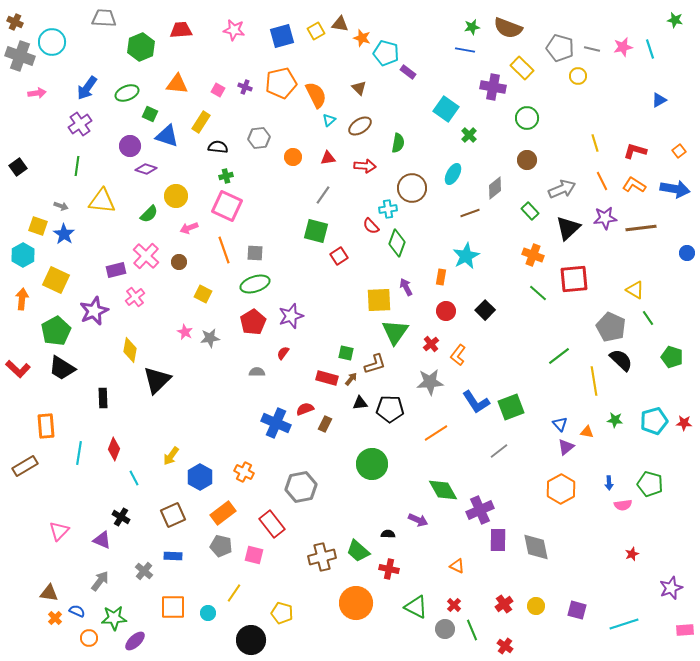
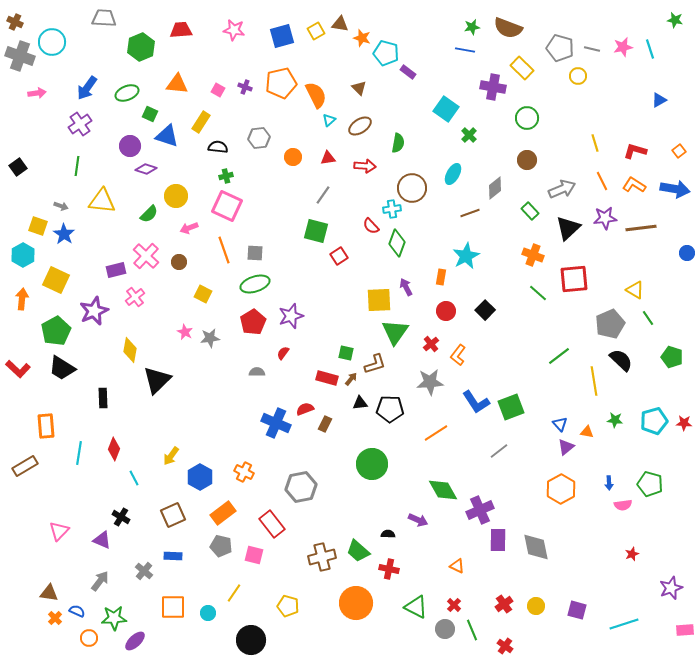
cyan cross at (388, 209): moved 4 px right
gray pentagon at (611, 327): moved 1 px left, 3 px up; rotated 24 degrees clockwise
yellow pentagon at (282, 613): moved 6 px right, 7 px up
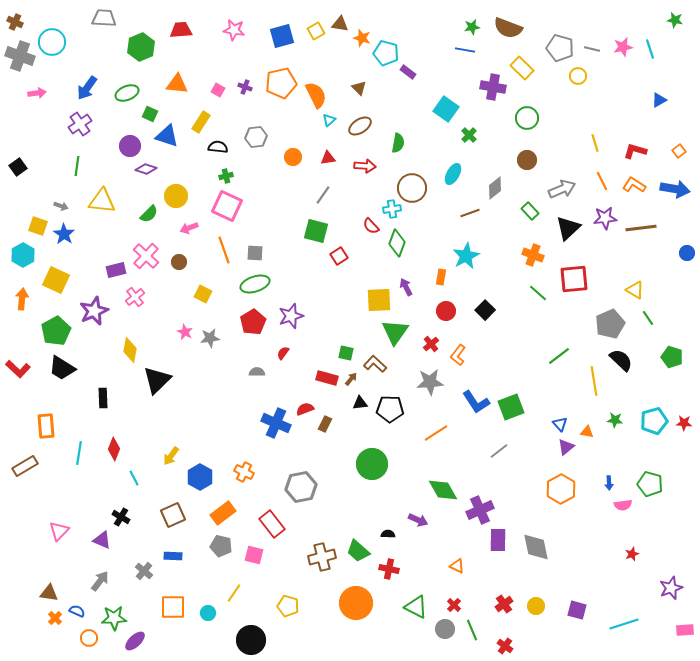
gray hexagon at (259, 138): moved 3 px left, 1 px up
brown L-shape at (375, 364): rotated 120 degrees counterclockwise
